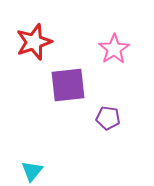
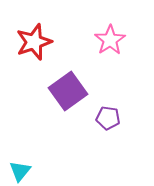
pink star: moved 4 px left, 9 px up
purple square: moved 6 px down; rotated 30 degrees counterclockwise
cyan triangle: moved 12 px left
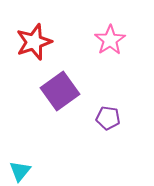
purple square: moved 8 px left
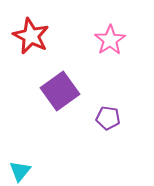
red star: moved 3 px left, 6 px up; rotated 27 degrees counterclockwise
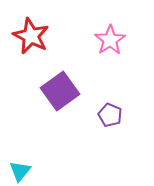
purple pentagon: moved 2 px right, 3 px up; rotated 15 degrees clockwise
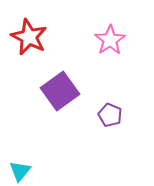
red star: moved 2 px left, 1 px down
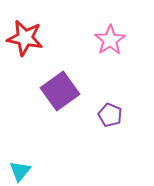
red star: moved 4 px left, 1 px down; rotated 15 degrees counterclockwise
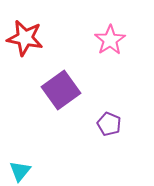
purple square: moved 1 px right, 1 px up
purple pentagon: moved 1 px left, 9 px down
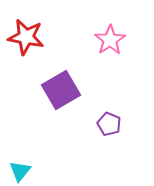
red star: moved 1 px right, 1 px up
purple square: rotated 6 degrees clockwise
